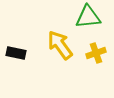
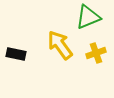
green triangle: rotated 16 degrees counterclockwise
black rectangle: moved 1 px down
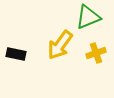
yellow arrow: rotated 108 degrees counterclockwise
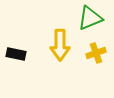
green triangle: moved 2 px right, 1 px down
yellow arrow: rotated 36 degrees counterclockwise
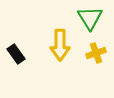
green triangle: rotated 40 degrees counterclockwise
black rectangle: rotated 42 degrees clockwise
